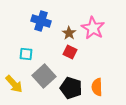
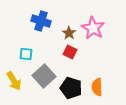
yellow arrow: moved 3 px up; rotated 12 degrees clockwise
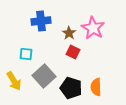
blue cross: rotated 24 degrees counterclockwise
red square: moved 3 px right
orange semicircle: moved 1 px left
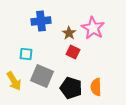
gray square: moved 2 px left; rotated 25 degrees counterclockwise
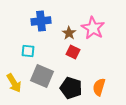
cyan square: moved 2 px right, 3 px up
yellow arrow: moved 2 px down
orange semicircle: moved 3 px right; rotated 18 degrees clockwise
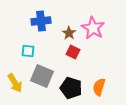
yellow arrow: moved 1 px right
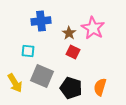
orange semicircle: moved 1 px right
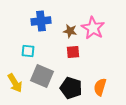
brown star: moved 1 px right, 2 px up; rotated 24 degrees counterclockwise
red square: rotated 32 degrees counterclockwise
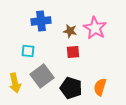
pink star: moved 2 px right
gray square: rotated 30 degrees clockwise
yellow arrow: rotated 18 degrees clockwise
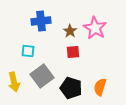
brown star: rotated 24 degrees clockwise
yellow arrow: moved 1 px left, 1 px up
